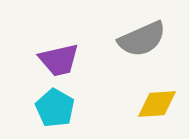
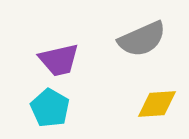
cyan pentagon: moved 5 px left
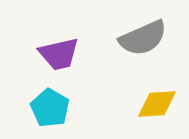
gray semicircle: moved 1 px right, 1 px up
purple trapezoid: moved 6 px up
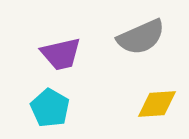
gray semicircle: moved 2 px left, 1 px up
purple trapezoid: moved 2 px right
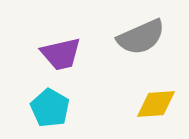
yellow diamond: moved 1 px left
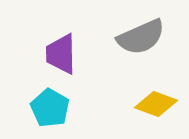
purple trapezoid: rotated 102 degrees clockwise
yellow diamond: rotated 24 degrees clockwise
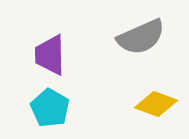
purple trapezoid: moved 11 px left, 1 px down
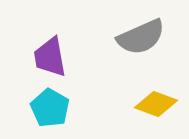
purple trapezoid: moved 2 px down; rotated 9 degrees counterclockwise
